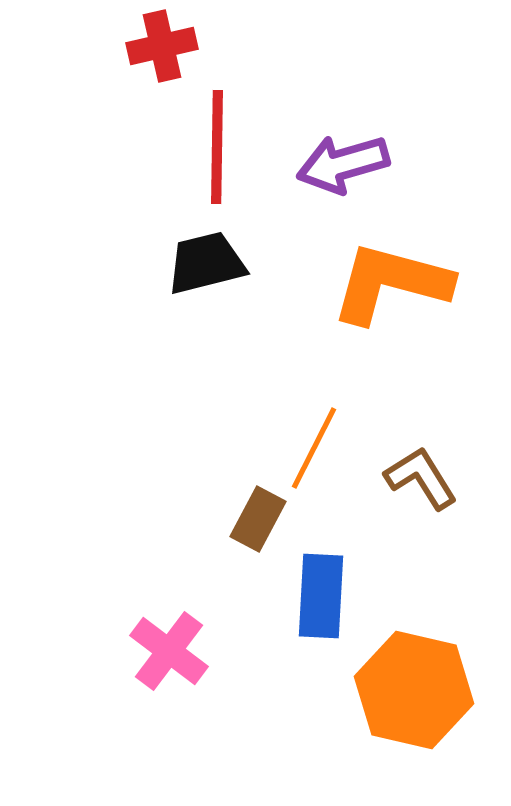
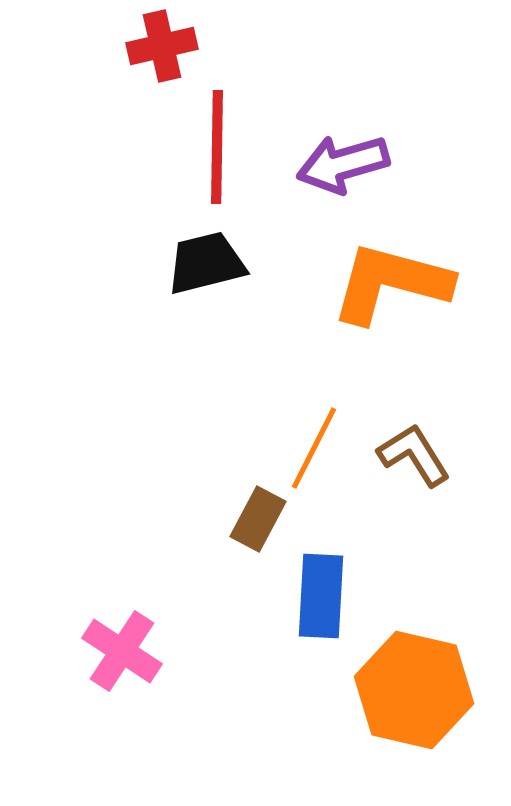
brown L-shape: moved 7 px left, 23 px up
pink cross: moved 47 px left; rotated 4 degrees counterclockwise
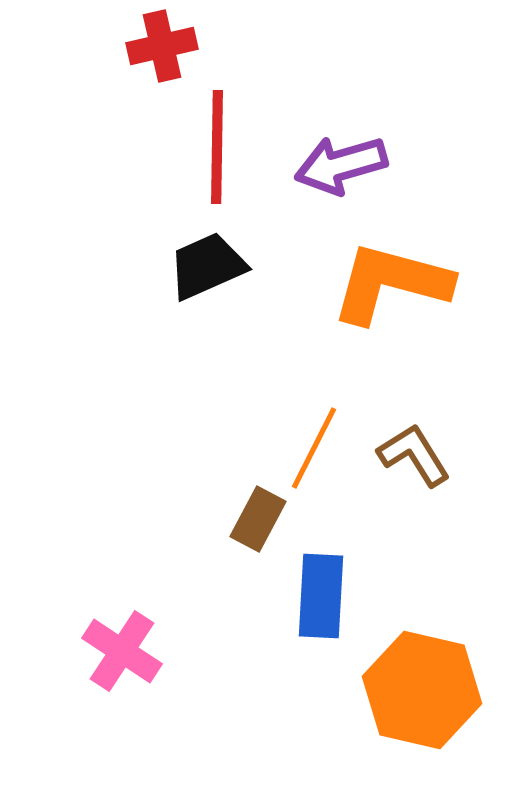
purple arrow: moved 2 px left, 1 px down
black trapezoid: moved 1 px right, 3 px down; rotated 10 degrees counterclockwise
orange hexagon: moved 8 px right
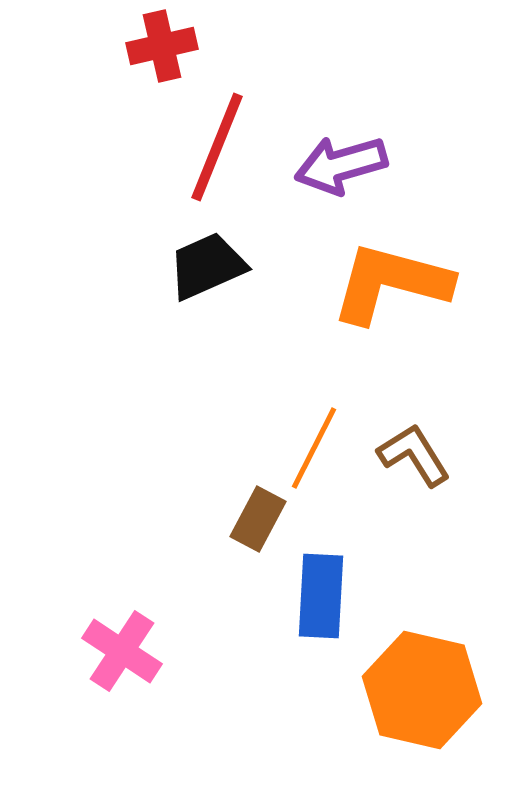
red line: rotated 21 degrees clockwise
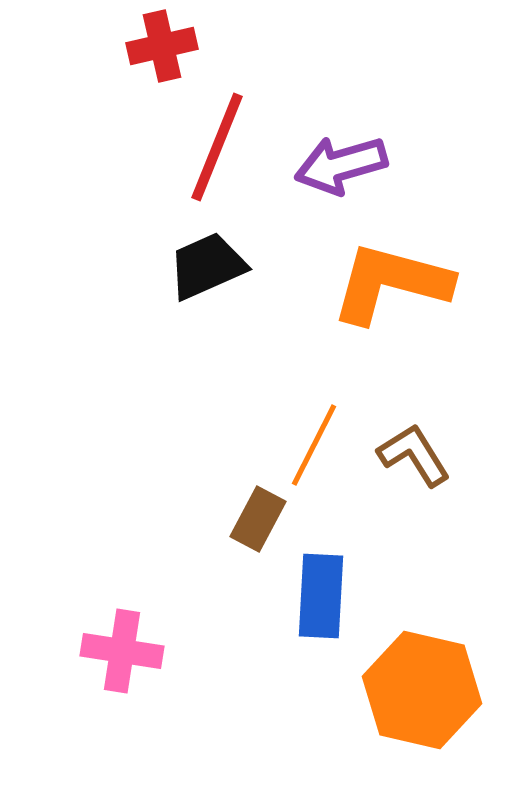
orange line: moved 3 px up
pink cross: rotated 24 degrees counterclockwise
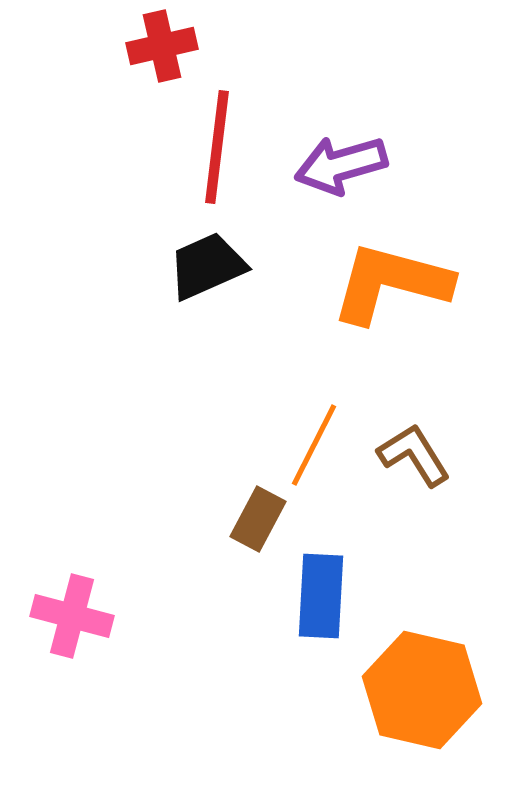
red line: rotated 15 degrees counterclockwise
pink cross: moved 50 px left, 35 px up; rotated 6 degrees clockwise
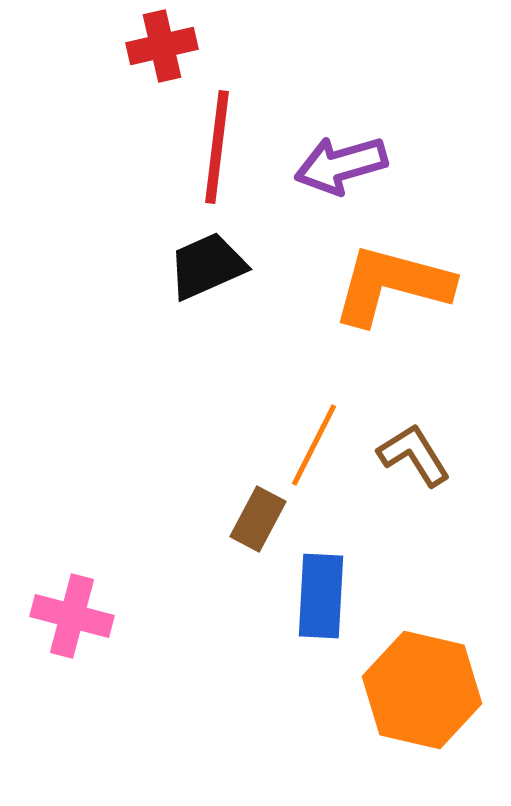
orange L-shape: moved 1 px right, 2 px down
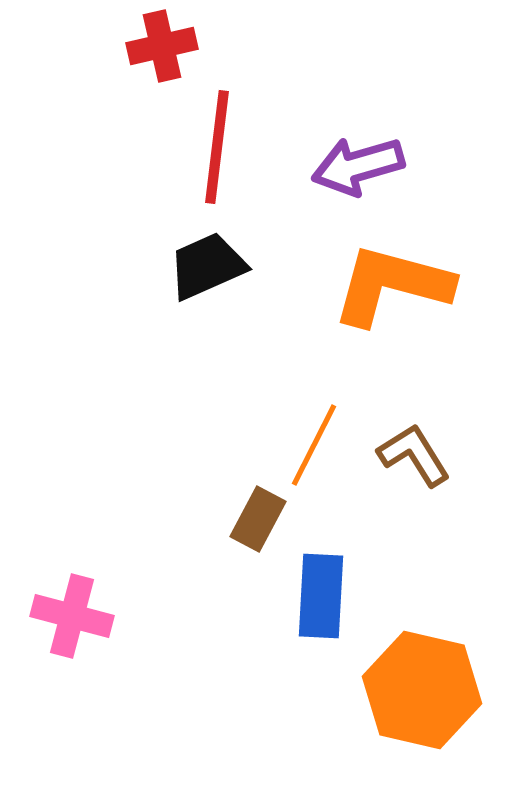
purple arrow: moved 17 px right, 1 px down
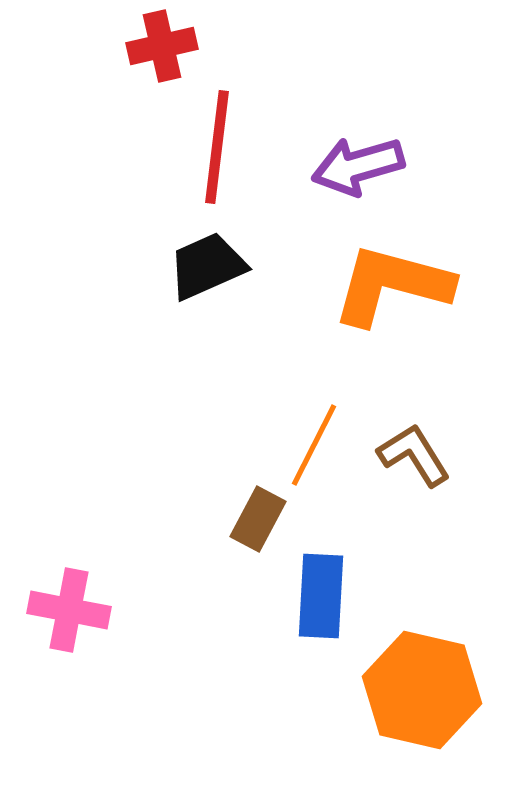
pink cross: moved 3 px left, 6 px up; rotated 4 degrees counterclockwise
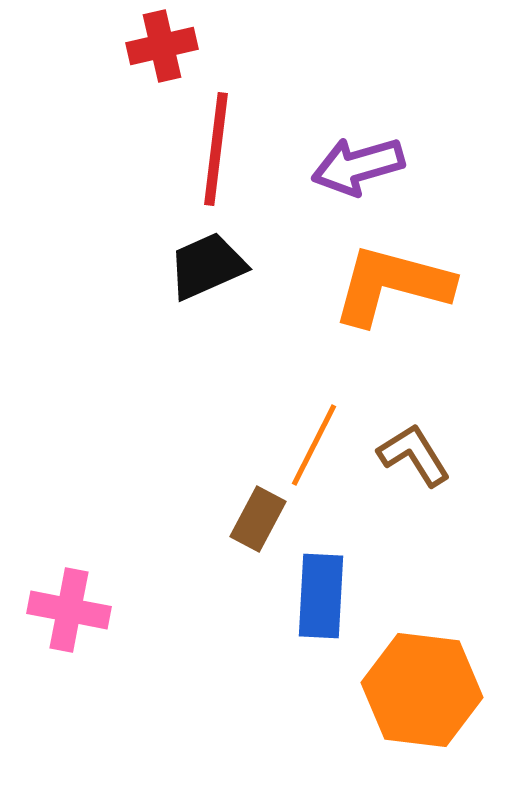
red line: moved 1 px left, 2 px down
orange hexagon: rotated 6 degrees counterclockwise
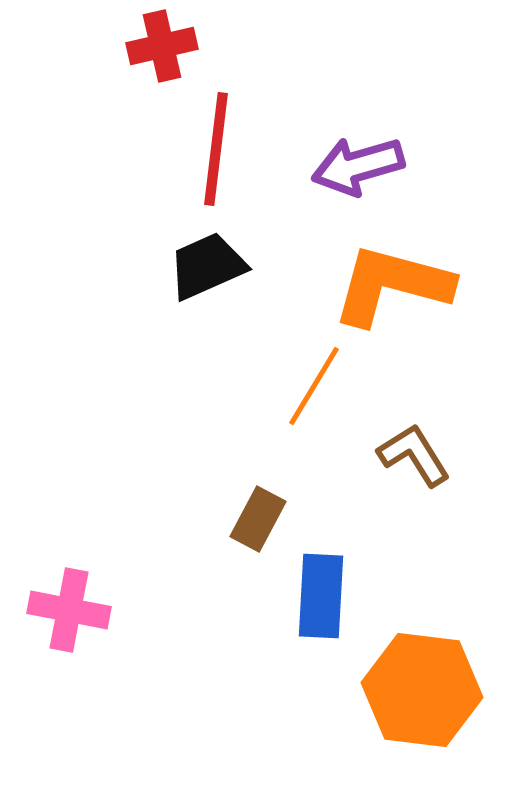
orange line: moved 59 px up; rotated 4 degrees clockwise
